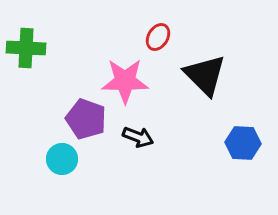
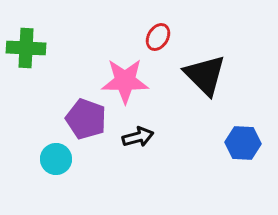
black arrow: rotated 36 degrees counterclockwise
cyan circle: moved 6 px left
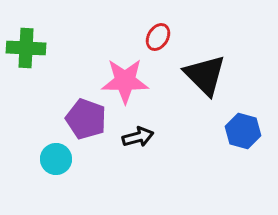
blue hexagon: moved 12 px up; rotated 12 degrees clockwise
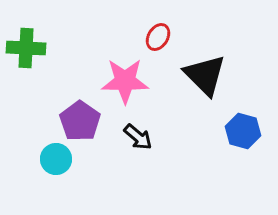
purple pentagon: moved 6 px left, 2 px down; rotated 15 degrees clockwise
black arrow: rotated 56 degrees clockwise
